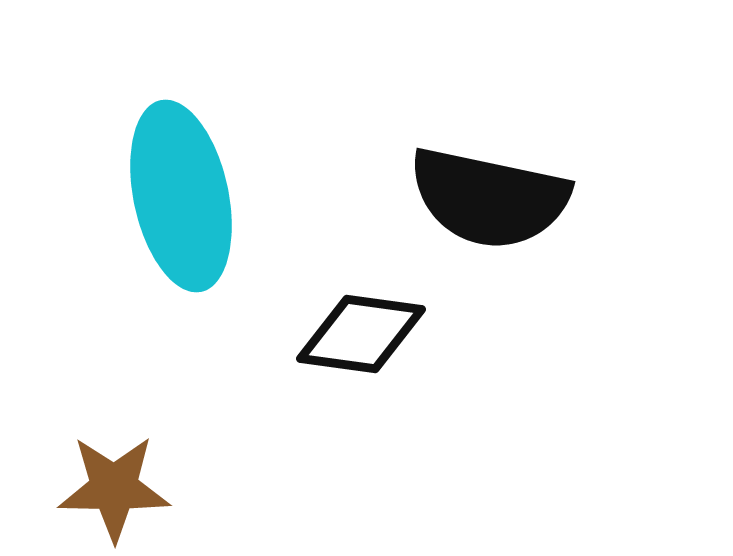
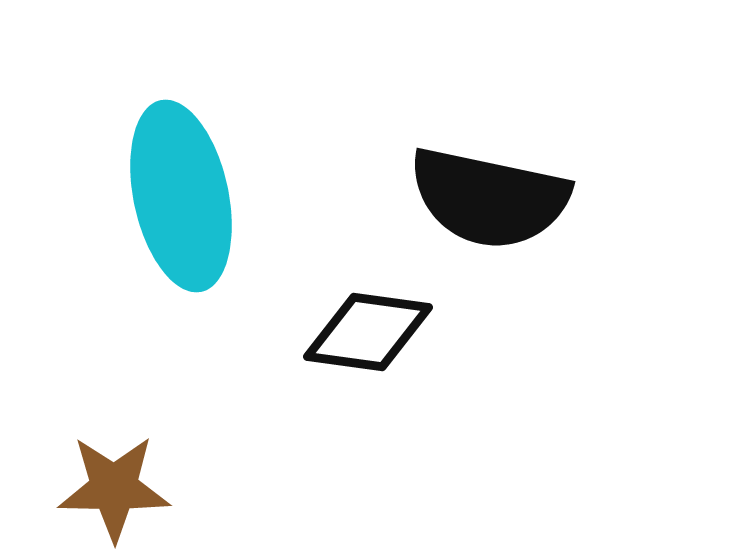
black diamond: moved 7 px right, 2 px up
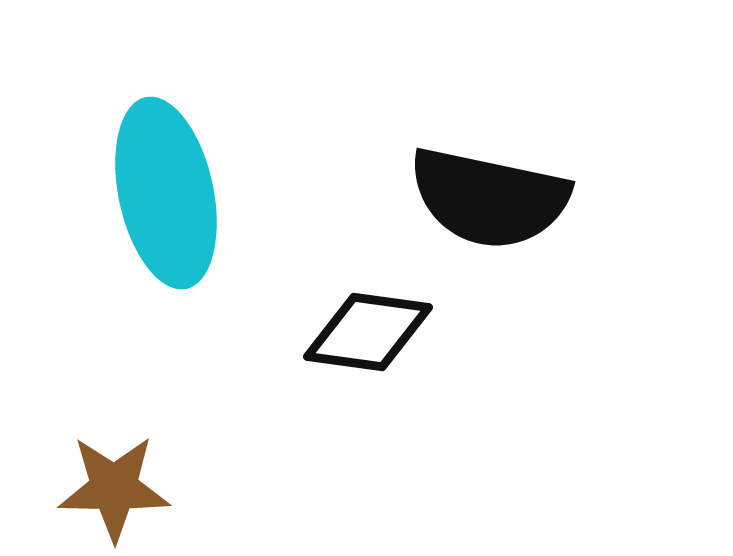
cyan ellipse: moved 15 px left, 3 px up
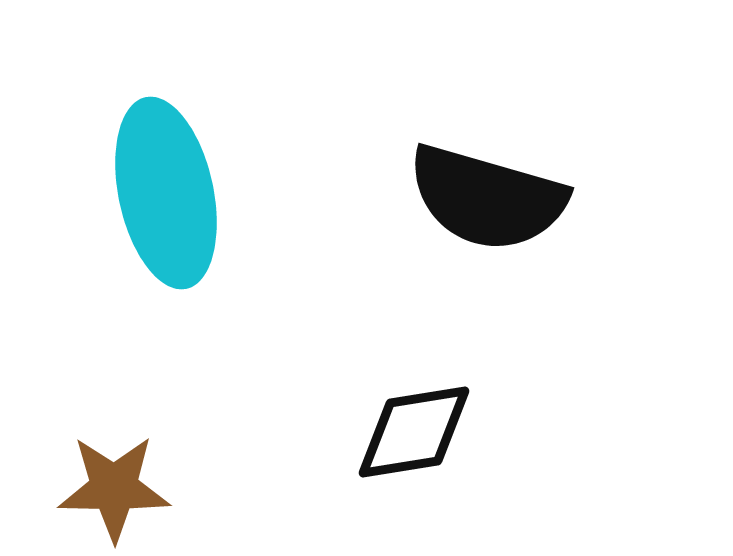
black semicircle: moved 2 px left; rotated 4 degrees clockwise
black diamond: moved 46 px right, 100 px down; rotated 17 degrees counterclockwise
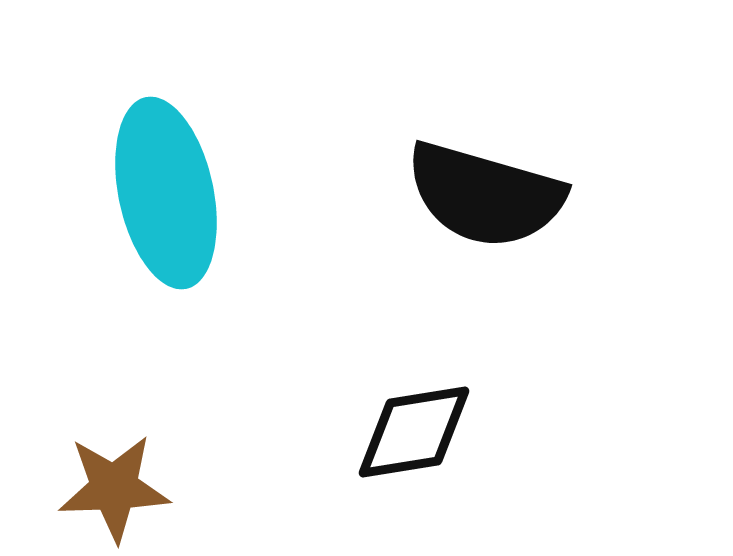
black semicircle: moved 2 px left, 3 px up
brown star: rotated 3 degrees counterclockwise
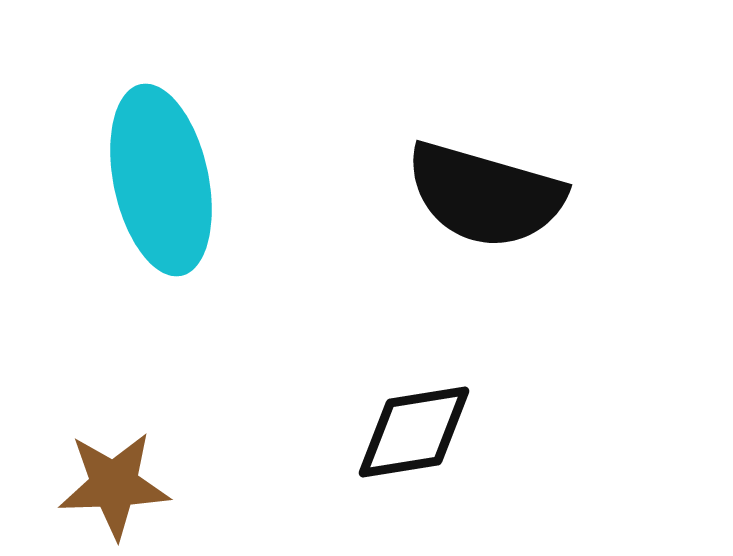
cyan ellipse: moved 5 px left, 13 px up
brown star: moved 3 px up
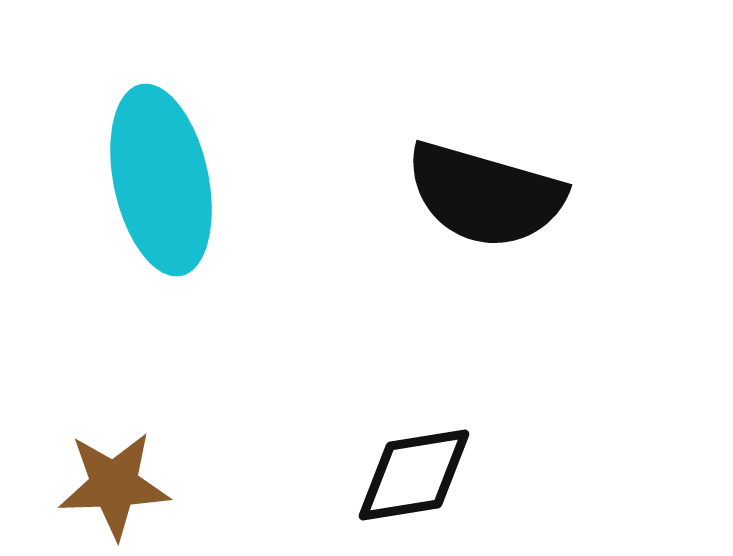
black diamond: moved 43 px down
